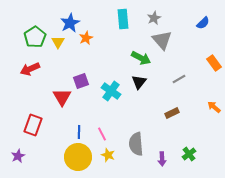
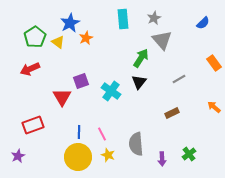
yellow triangle: rotated 24 degrees counterclockwise
green arrow: rotated 84 degrees counterclockwise
red rectangle: rotated 50 degrees clockwise
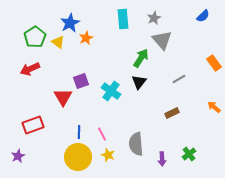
blue semicircle: moved 7 px up
red triangle: moved 1 px right
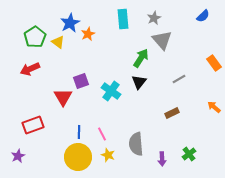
orange star: moved 2 px right, 4 px up
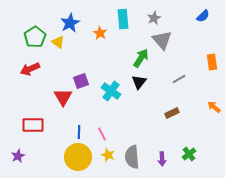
orange star: moved 12 px right, 1 px up; rotated 16 degrees counterclockwise
orange rectangle: moved 2 px left, 1 px up; rotated 28 degrees clockwise
red rectangle: rotated 20 degrees clockwise
gray semicircle: moved 4 px left, 13 px down
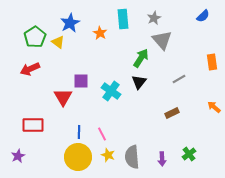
purple square: rotated 21 degrees clockwise
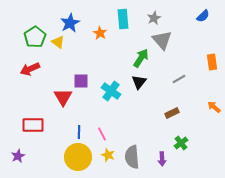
green cross: moved 8 px left, 11 px up
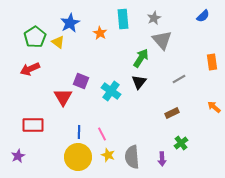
purple square: rotated 21 degrees clockwise
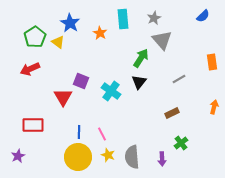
blue star: rotated 12 degrees counterclockwise
orange arrow: rotated 64 degrees clockwise
